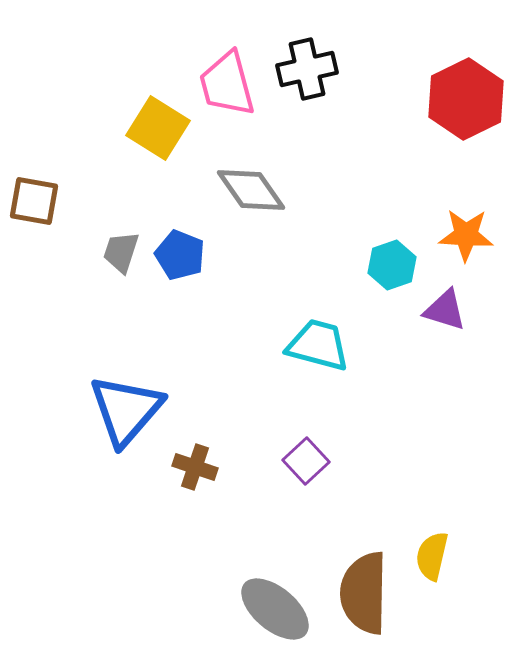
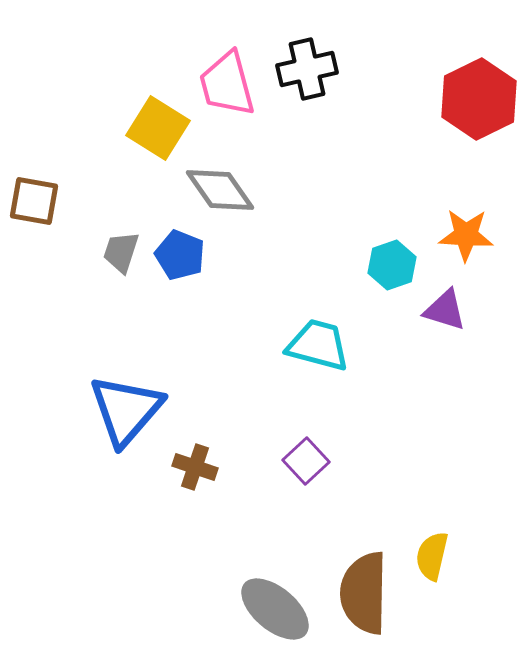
red hexagon: moved 13 px right
gray diamond: moved 31 px left
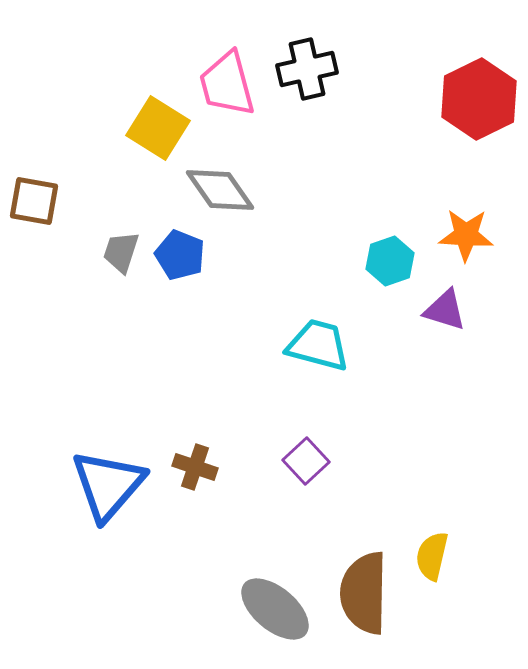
cyan hexagon: moved 2 px left, 4 px up
blue triangle: moved 18 px left, 75 px down
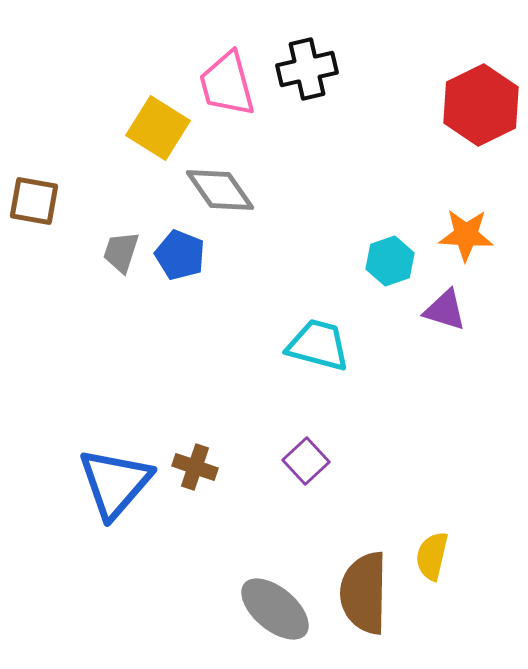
red hexagon: moved 2 px right, 6 px down
blue triangle: moved 7 px right, 2 px up
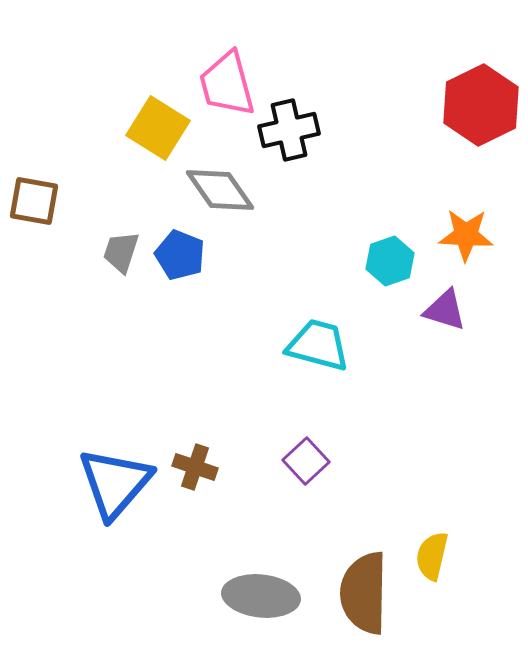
black cross: moved 18 px left, 61 px down
gray ellipse: moved 14 px left, 13 px up; rotated 34 degrees counterclockwise
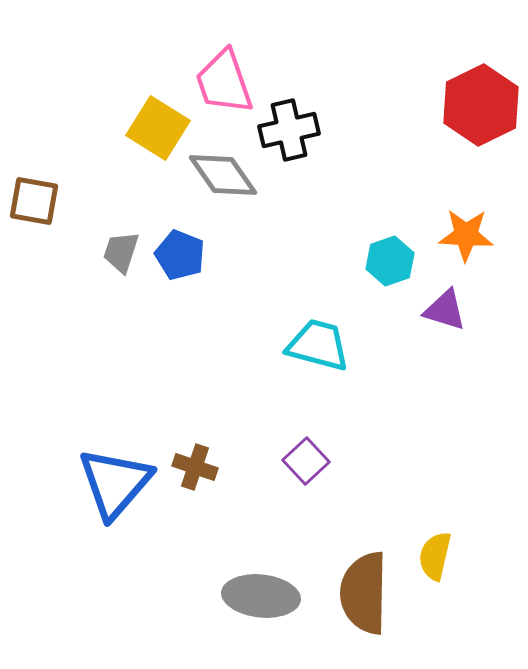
pink trapezoid: moved 3 px left, 2 px up; rotated 4 degrees counterclockwise
gray diamond: moved 3 px right, 15 px up
yellow semicircle: moved 3 px right
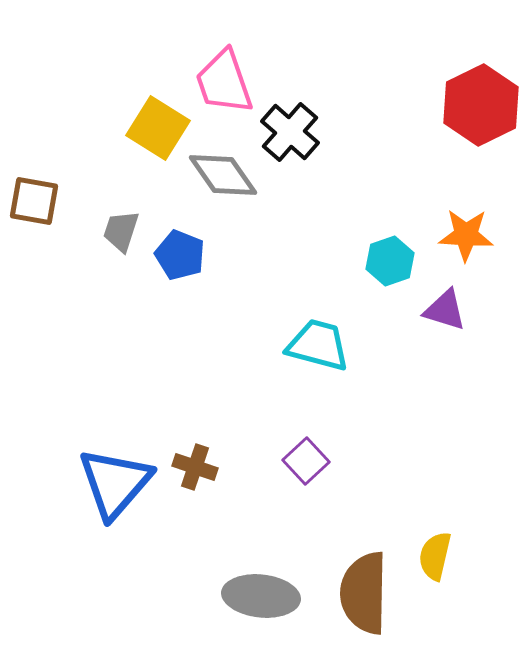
black cross: moved 1 px right, 2 px down; rotated 36 degrees counterclockwise
gray trapezoid: moved 21 px up
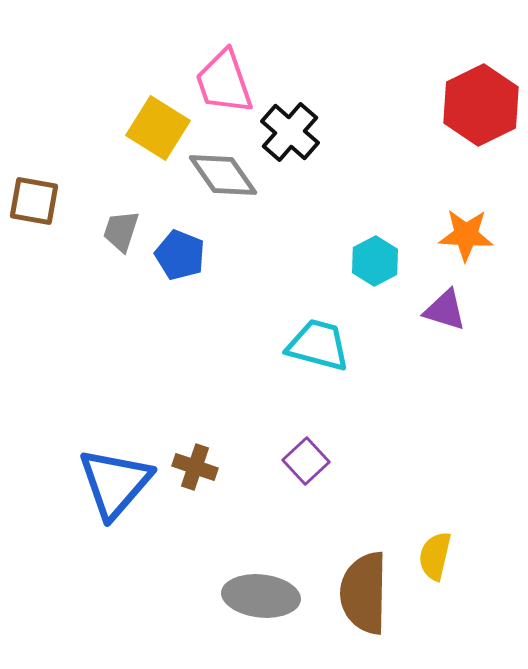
cyan hexagon: moved 15 px left; rotated 9 degrees counterclockwise
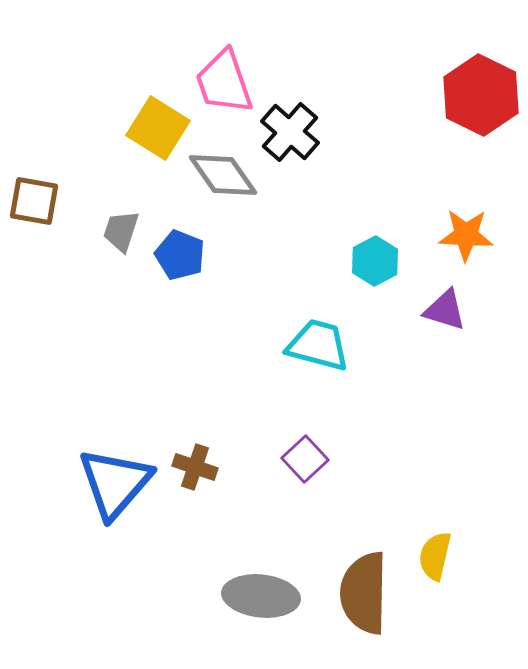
red hexagon: moved 10 px up; rotated 8 degrees counterclockwise
purple square: moved 1 px left, 2 px up
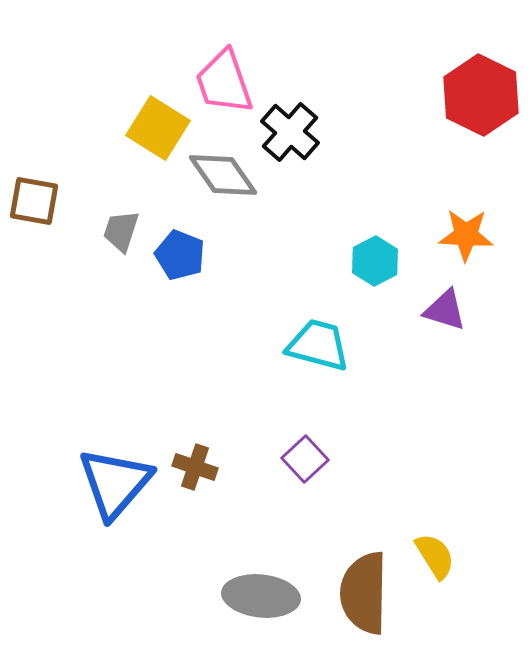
yellow semicircle: rotated 135 degrees clockwise
